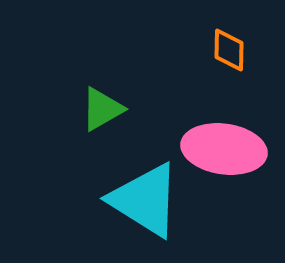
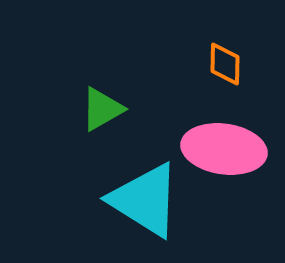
orange diamond: moved 4 px left, 14 px down
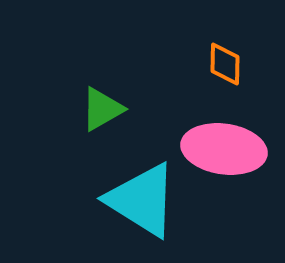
cyan triangle: moved 3 px left
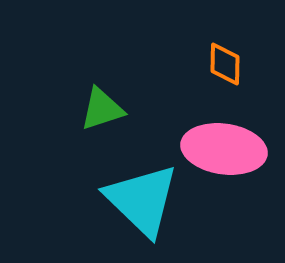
green triangle: rotated 12 degrees clockwise
cyan triangle: rotated 12 degrees clockwise
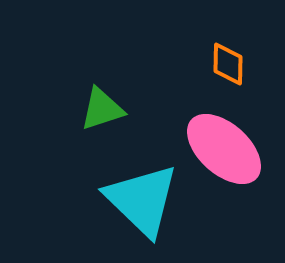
orange diamond: moved 3 px right
pink ellipse: rotated 34 degrees clockwise
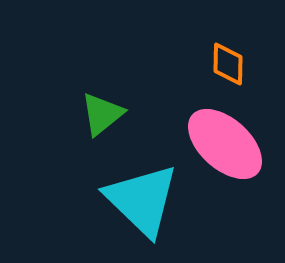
green triangle: moved 5 px down; rotated 21 degrees counterclockwise
pink ellipse: moved 1 px right, 5 px up
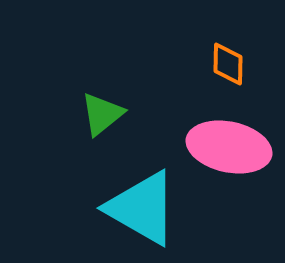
pink ellipse: moved 4 px right, 3 px down; rotated 30 degrees counterclockwise
cyan triangle: moved 8 px down; rotated 14 degrees counterclockwise
